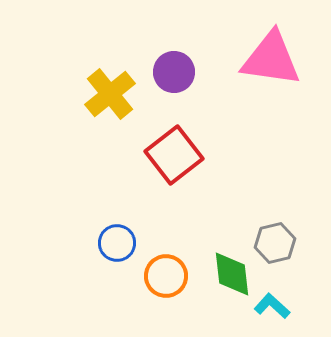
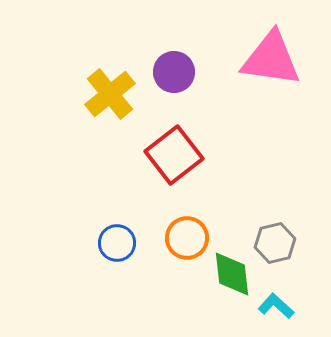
orange circle: moved 21 px right, 38 px up
cyan L-shape: moved 4 px right
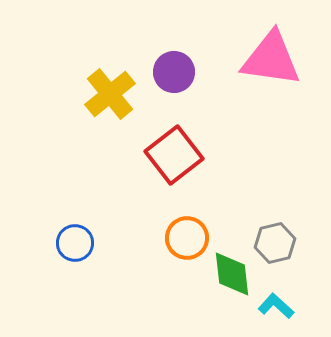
blue circle: moved 42 px left
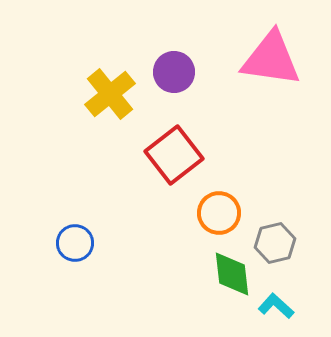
orange circle: moved 32 px right, 25 px up
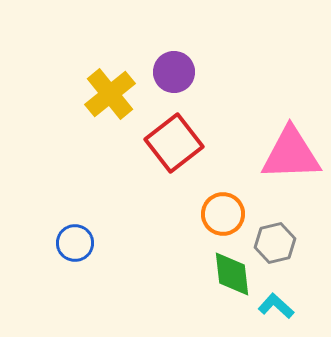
pink triangle: moved 20 px right, 95 px down; rotated 10 degrees counterclockwise
red square: moved 12 px up
orange circle: moved 4 px right, 1 px down
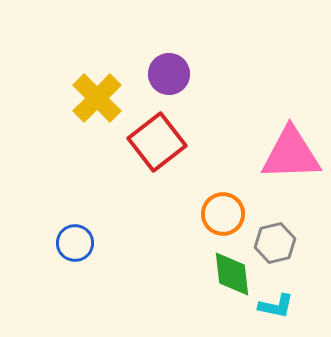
purple circle: moved 5 px left, 2 px down
yellow cross: moved 13 px left, 4 px down; rotated 6 degrees counterclockwise
red square: moved 17 px left, 1 px up
cyan L-shape: rotated 150 degrees clockwise
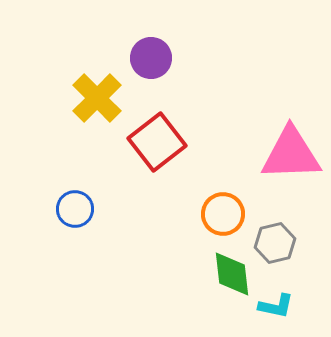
purple circle: moved 18 px left, 16 px up
blue circle: moved 34 px up
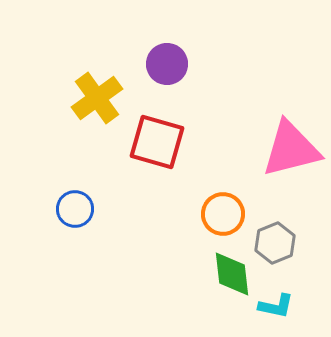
purple circle: moved 16 px right, 6 px down
yellow cross: rotated 9 degrees clockwise
red square: rotated 36 degrees counterclockwise
pink triangle: moved 5 px up; rotated 12 degrees counterclockwise
gray hexagon: rotated 9 degrees counterclockwise
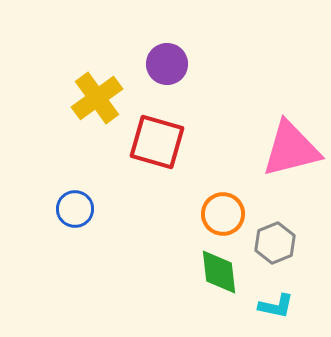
green diamond: moved 13 px left, 2 px up
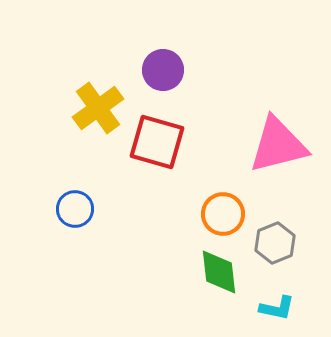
purple circle: moved 4 px left, 6 px down
yellow cross: moved 1 px right, 10 px down
pink triangle: moved 13 px left, 4 px up
cyan L-shape: moved 1 px right, 2 px down
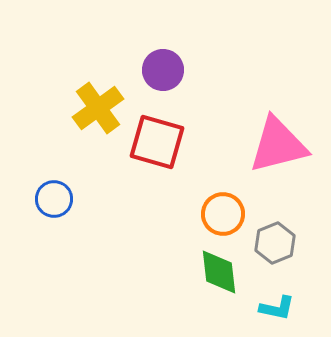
blue circle: moved 21 px left, 10 px up
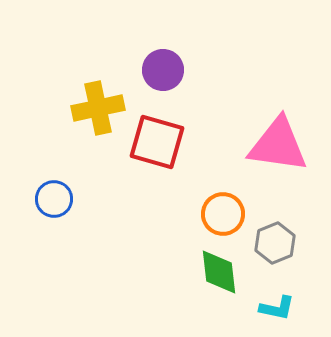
yellow cross: rotated 24 degrees clockwise
pink triangle: rotated 22 degrees clockwise
